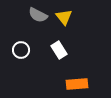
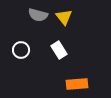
gray semicircle: rotated 12 degrees counterclockwise
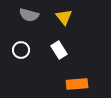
gray semicircle: moved 9 px left
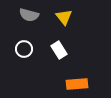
white circle: moved 3 px right, 1 px up
